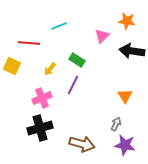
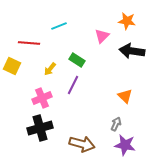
orange triangle: rotated 14 degrees counterclockwise
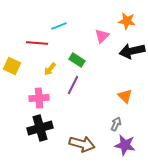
red line: moved 8 px right
black arrow: rotated 20 degrees counterclockwise
pink cross: moved 3 px left; rotated 18 degrees clockwise
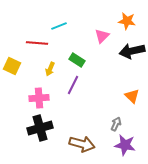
yellow arrow: rotated 16 degrees counterclockwise
orange triangle: moved 7 px right
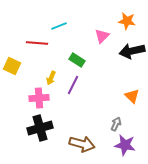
yellow arrow: moved 1 px right, 9 px down
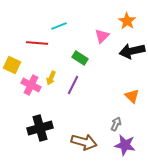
orange star: rotated 24 degrees clockwise
green rectangle: moved 3 px right, 2 px up
yellow square: moved 1 px up
pink cross: moved 8 px left, 13 px up; rotated 30 degrees clockwise
brown arrow: moved 2 px right, 2 px up
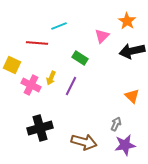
purple line: moved 2 px left, 1 px down
purple star: rotated 20 degrees counterclockwise
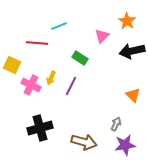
orange triangle: moved 1 px right, 1 px up
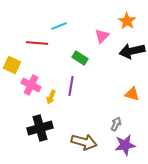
yellow arrow: moved 19 px down
purple line: rotated 18 degrees counterclockwise
orange triangle: moved 1 px left, 1 px up; rotated 28 degrees counterclockwise
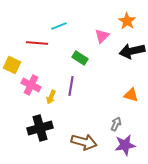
orange triangle: moved 1 px left, 1 px down
